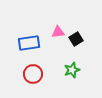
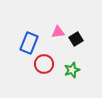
blue rectangle: rotated 60 degrees counterclockwise
red circle: moved 11 px right, 10 px up
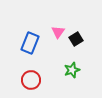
pink triangle: rotated 48 degrees counterclockwise
blue rectangle: moved 1 px right
red circle: moved 13 px left, 16 px down
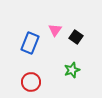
pink triangle: moved 3 px left, 2 px up
black square: moved 2 px up; rotated 24 degrees counterclockwise
red circle: moved 2 px down
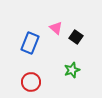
pink triangle: moved 1 px right, 2 px up; rotated 24 degrees counterclockwise
